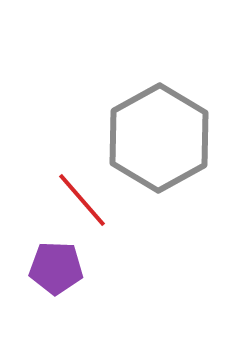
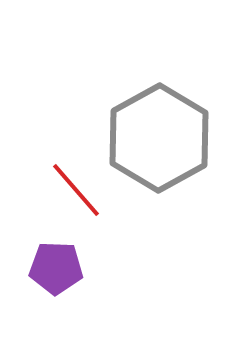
red line: moved 6 px left, 10 px up
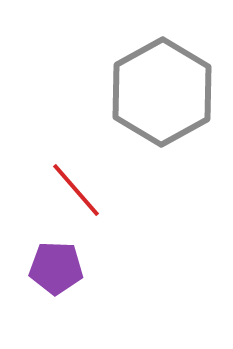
gray hexagon: moved 3 px right, 46 px up
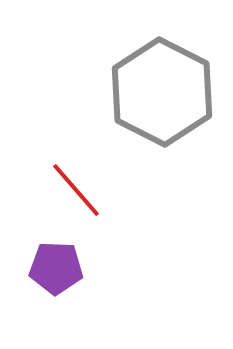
gray hexagon: rotated 4 degrees counterclockwise
